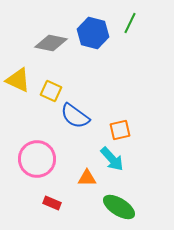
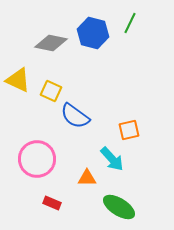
orange square: moved 9 px right
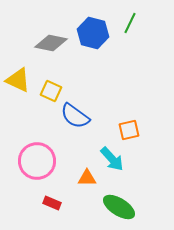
pink circle: moved 2 px down
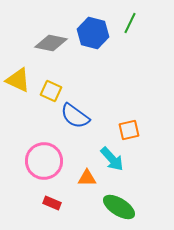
pink circle: moved 7 px right
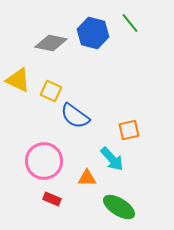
green line: rotated 65 degrees counterclockwise
red rectangle: moved 4 px up
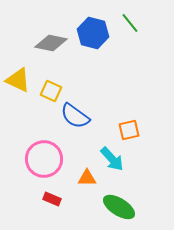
pink circle: moved 2 px up
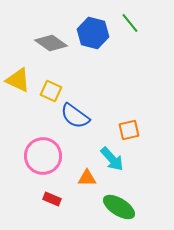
gray diamond: rotated 24 degrees clockwise
pink circle: moved 1 px left, 3 px up
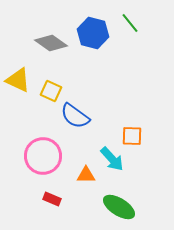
orange square: moved 3 px right, 6 px down; rotated 15 degrees clockwise
orange triangle: moved 1 px left, 3 px up
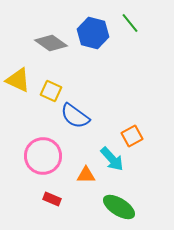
orange square: rotated 30 degrees counterclockwise
